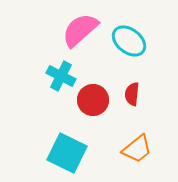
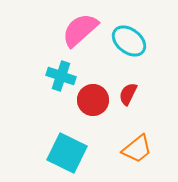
cyan cross: rotated 8 degrees counterclockwise
red semicircle: moved 4 px left; rotated 20 degrees clockwise
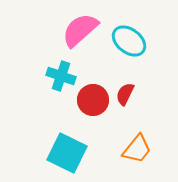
red semicircle: moved 3 px left
orange trapezoid: rotated 12 degrees counterclockwise
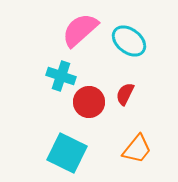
red circle: moved 4 px left, 2 px down
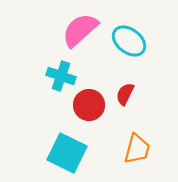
red circle: moved 3 px down
orange trapezoid: rotated 24 degrees counterclockwise
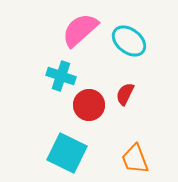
orange trapezoid: moved 2 px left, 10 px down; rotated 144 degrees clockwise
